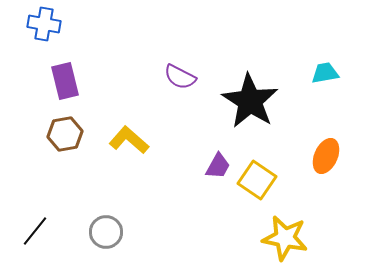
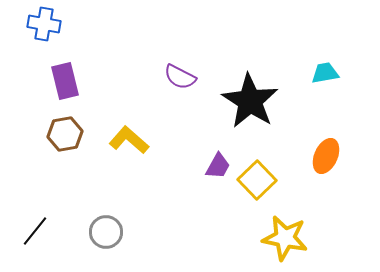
yellow square: rotated 12 degrees clockwise
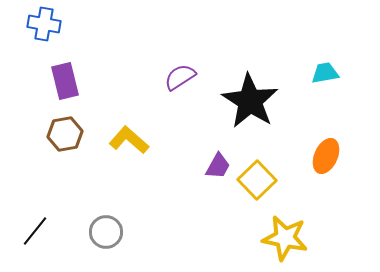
purple semicircle: rotated 120 degrees clockwise
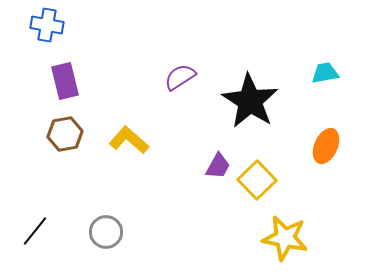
blue cross: moved 3 px right, 1 px down
orange ellipse: moved 10 px up
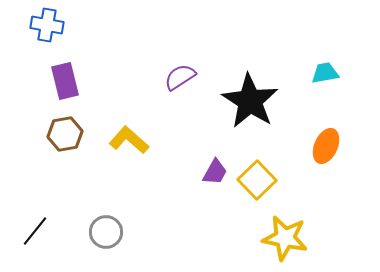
purple trapezoid: moved 3 px left, 6 px down
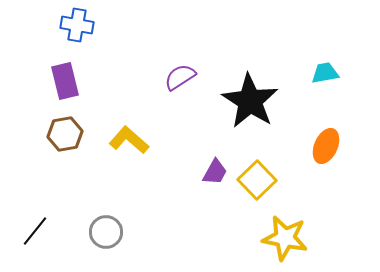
blue cross: moved 30 px right
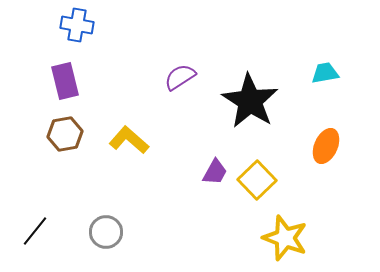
yellow star: rotated 9 degrees clockwise
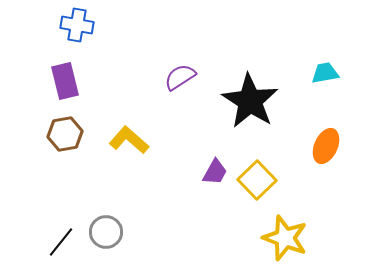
black line: moved 26 px right, 11 px down
